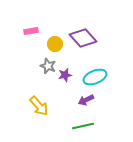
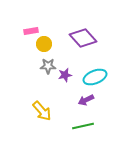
yellow circle: moved 11 px left
gray star: rotated 21 degrees counterclockwise
yellow arrow: moved 3 px right, 5 px down
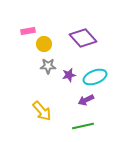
pink rectangle: moved 3 px left
purple star: moved 4 px right
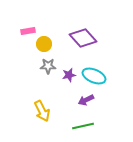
cyan ellipse: moved 1 px left, 1 px up; rotated 45 degrees clockwise
yellow arrow: rotated 15 degrees clockwise
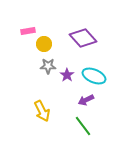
purple star: moved 2 px left; rotated 24 degrees counterclockwise
green line: rotated 65 degrees clockwise
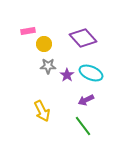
cyan ellipse: moved 3 px left, 3 px up
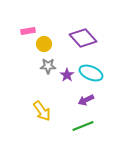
yellow arrow: rotated 10 degrees counterclockwise
green line: rotated 75 degrees counterclockwise
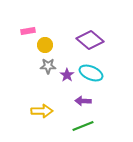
purple diamond: moved 7 px right, 2 px down; rotated 8 degrees counterclockwise
yellow circle: moved 1 px right, 1 px down
purple arrow: moved 3 px left, 1 px down; rotated 28 degrees clockwise
yellow arrow: rotated 55 degrees counterclockwise
